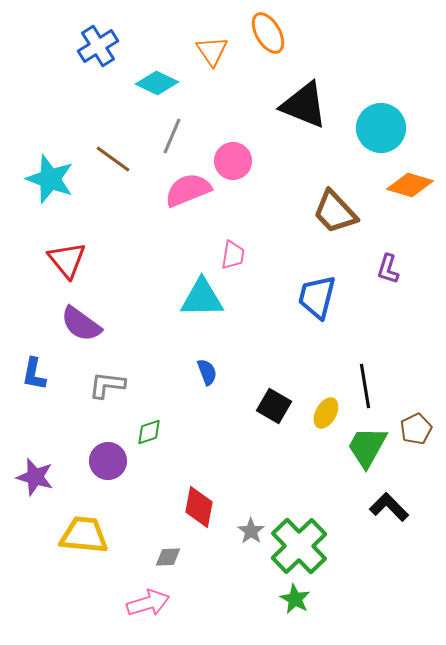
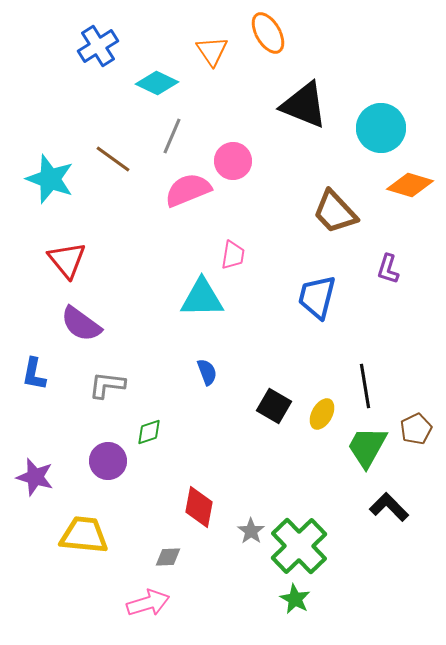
yellow ellipse: moved 4 px left, 1 px down
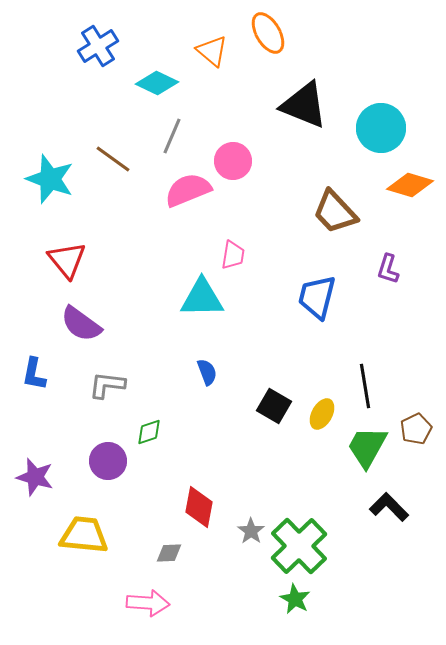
orange triangle: rotated 16 degrees counterclockwise
gray diamond: moved 1 px right, 4 px up
pink arrow: rotated 21 degrees clockwise
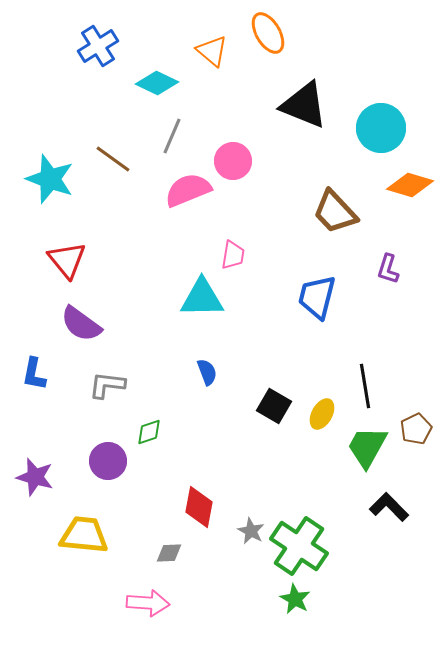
gray star: rotated 8 degrees counterclockwise
green cross: rotated 12 degrees counterclockwise
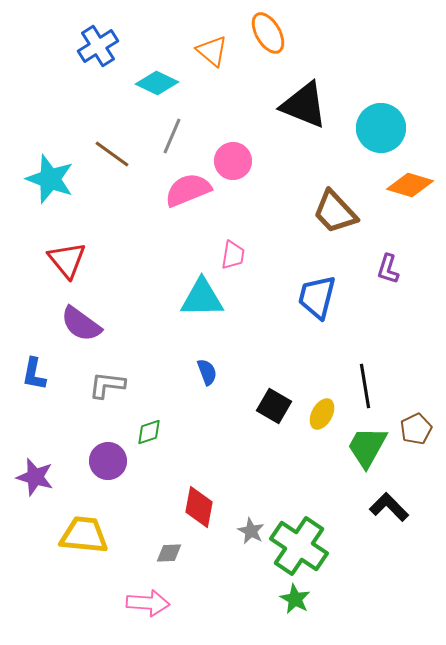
brown line: moved 1 px left, 5 px up
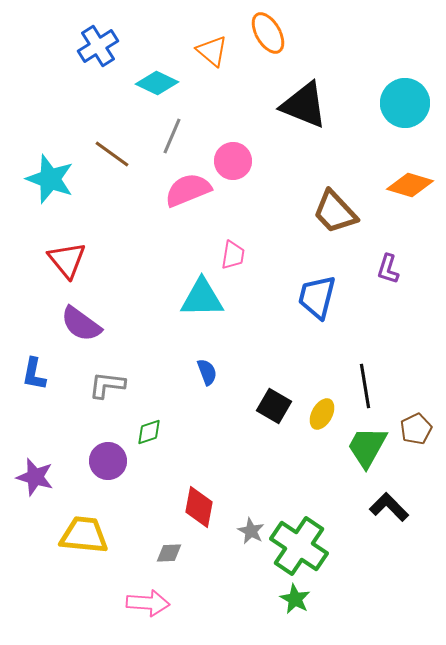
cyan circle: moved 24 px right, 25 px up
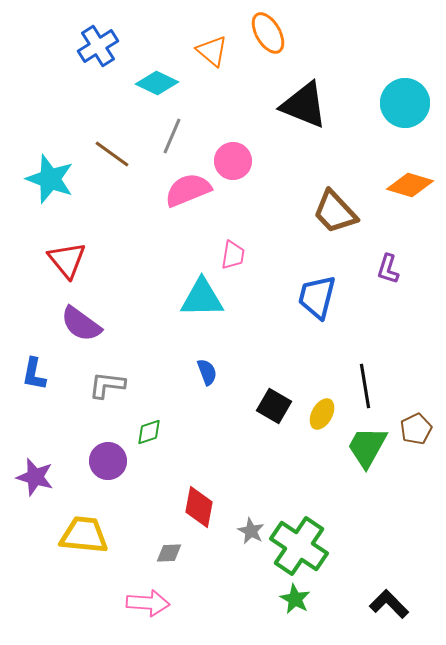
black L-shape: moved 97 px down
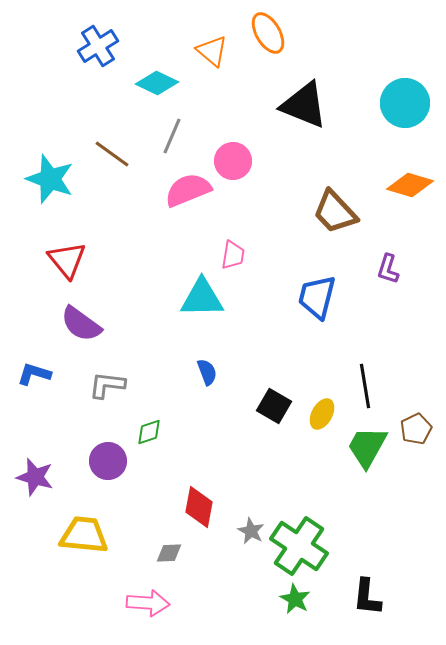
blue L-shape: rotated 96 degrees clockwise
black L-shape: moved 22 px left, 7 px up; rotated 129 degrees counterclockwise
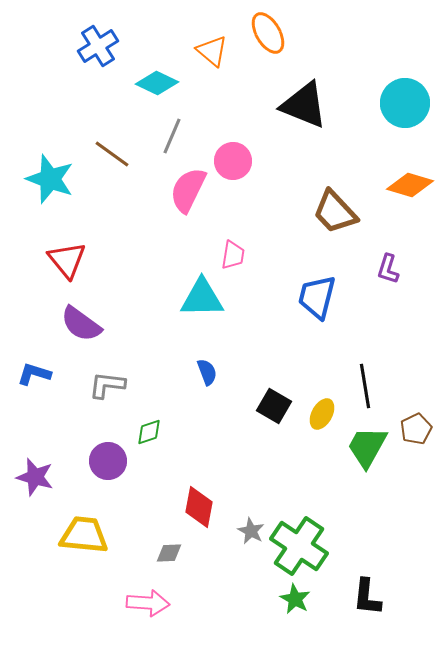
pink semicircle: rotated 42 degrees counterclockwise
